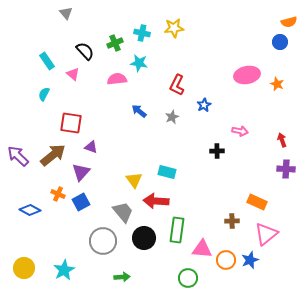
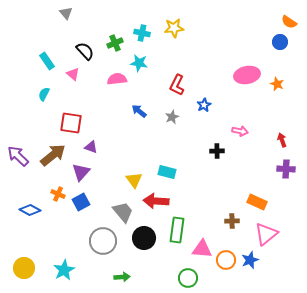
orange semicircle at (289, 22): rotated 49 degrees clockwise
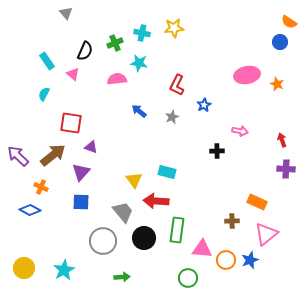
black semicircle at (85, 51): rotated 66 degrees clockwise
orange cross at (58, 194): moved 17 px left, 7 px up
blue square at (81, 202): rotated 30 degrees clockwise
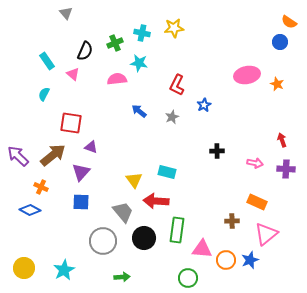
pink arrow at (240, 131): moved 15 px right, 32 px down
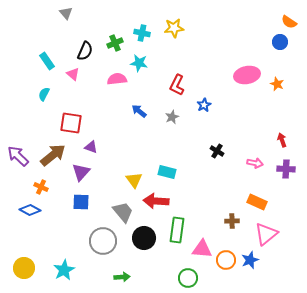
black cross at (217, 151): rotated 32 degrees clockwise
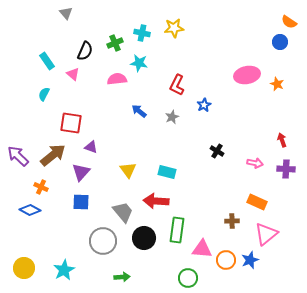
yellow triangle at (134, 180): moved 6 px left, 10 px up
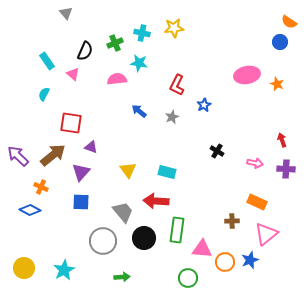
orange circle at (226, 260): moved 1 px left, 2 px down
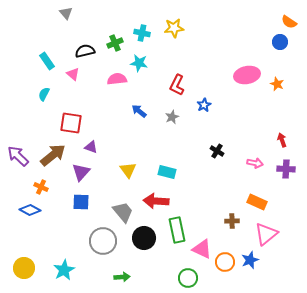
black semicircle at (85, 51): rotated 126 degrees counterclockwise
green rectangle at (177, 230): rotated 20 degrees counterclockwise
pink triangle at (202, 249): rotated 20 degrees clockwise
